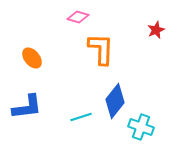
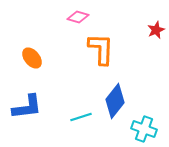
cyan cross: moved 3 px right, 2 px down
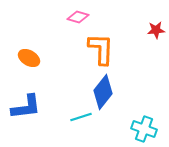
red star: rotated 18 degrees clockwise
orange ellipse: moved 3 px left; rotated 20 degrees counterclockwise
blue diamond: moved 12 px left, 9 px up
blue L-shape: moved 1 px left
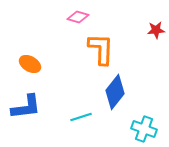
orange ellipse: moved 1 px right, 6 px down
blue diamond: moved 12 px right
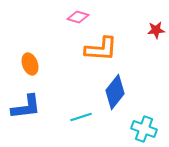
orange L-shape: rotated 92 degrees clockwise
orange ellipse: rotated 40 degrees clockwise
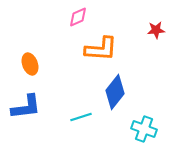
pink diamond: rotated 40 degrees counterclockwise
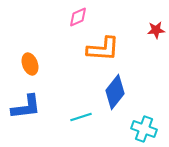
orange L-shape: moved 2 px right
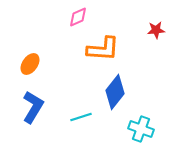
orange ellipse: rotated 55 degrees clockwise
blue L-shape: moved 7 px right; rotated 52 degrees counterclockwise
cyan cross: moved 3 px left
